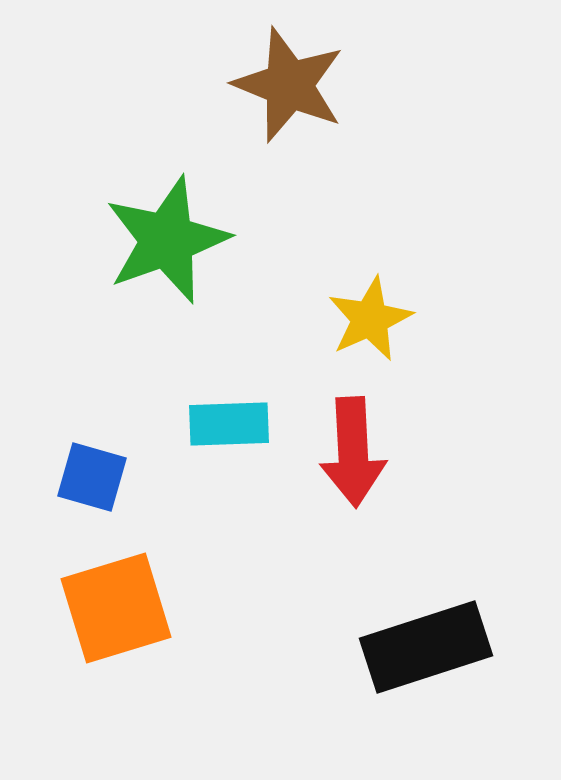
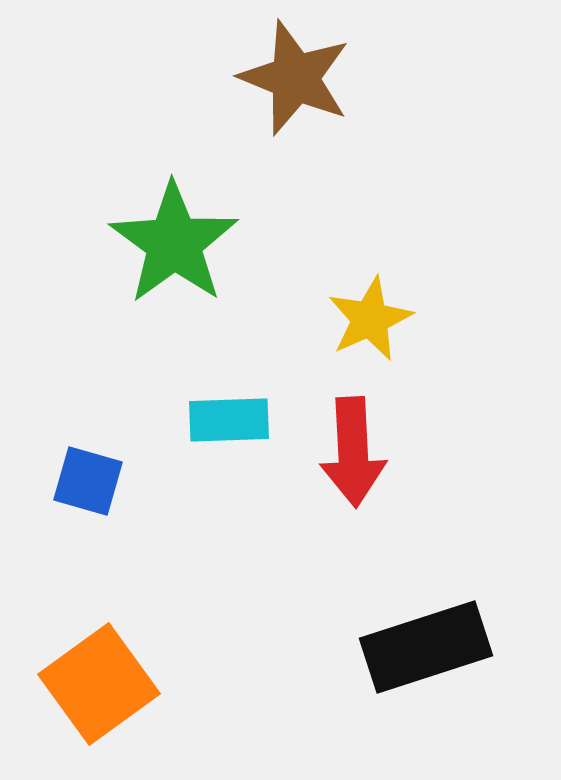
brown star: moved 6 px right, 7 px up
green star: moved 7 px right, 3 px down; rotated 16 degrees counterclockwise
cyan rectangle: moved 4 px up
blue square: moved 4 px left, 4 px down
orange square: moved 17 px left, 76 px down; rotated 19 degrees counterclockwise
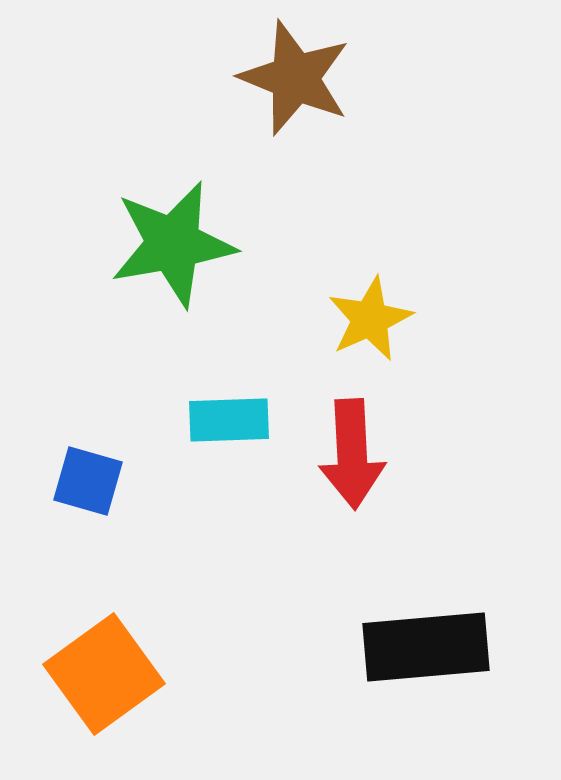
green star: moved 1 px left, 1 px down; rotated 26 degrees clockwise
red arrow: moved 1 px left, 2 px down
black rectangle: rotated 13 degrees clockwise
orange square: moved 5 px right, 10 px up
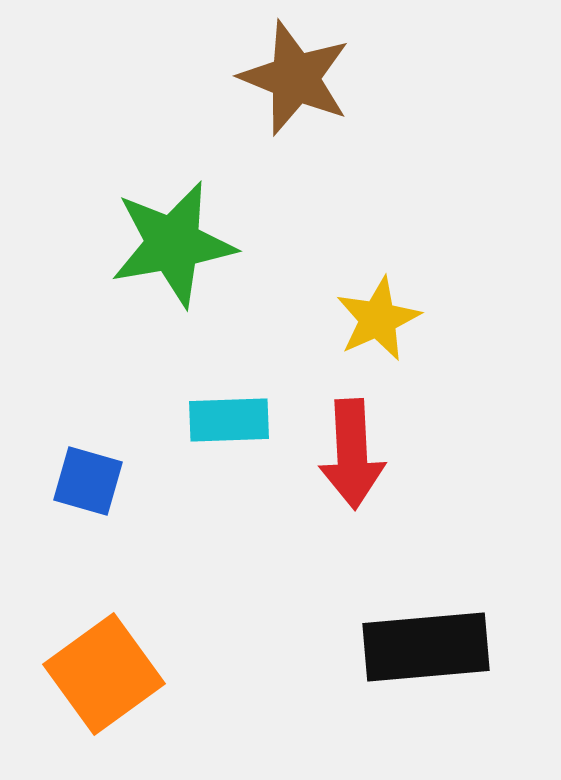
yellow star: moved 8 px right
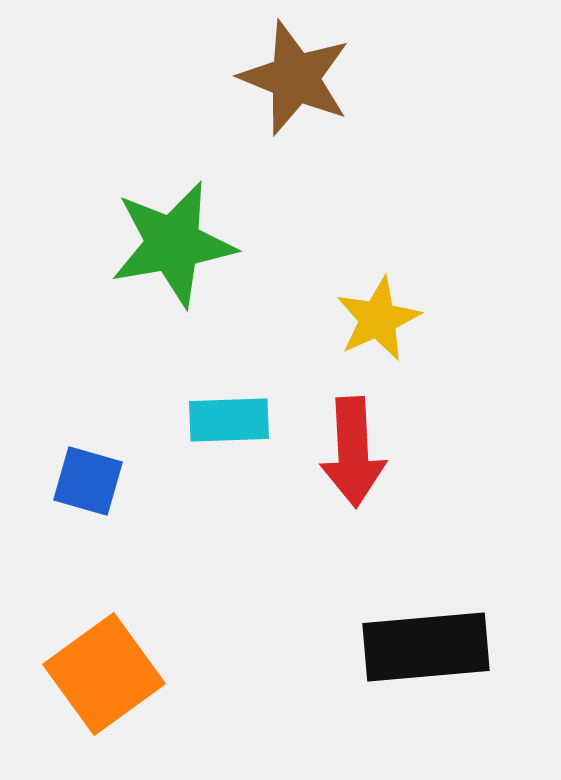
red arrow: moved 1 px right, 2 px up
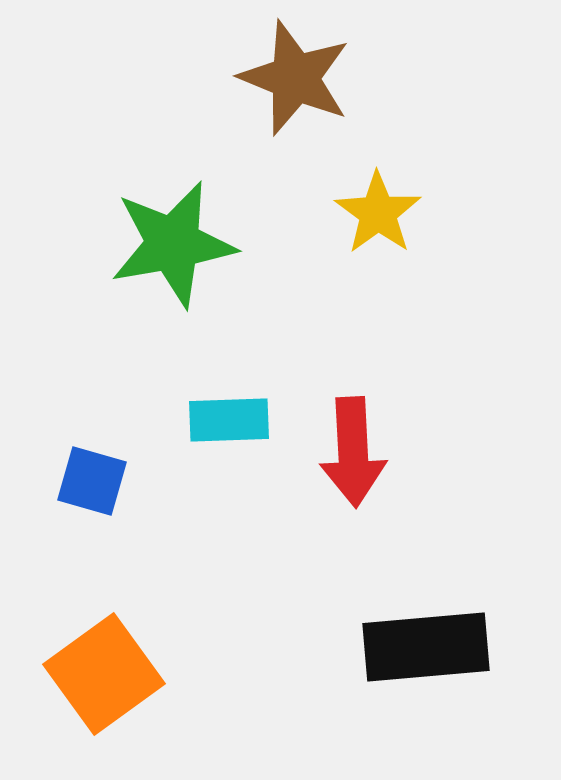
yellow star: moved 106 px up; rotated 12 degrees counterclockwise
blue square: moved 4 px right
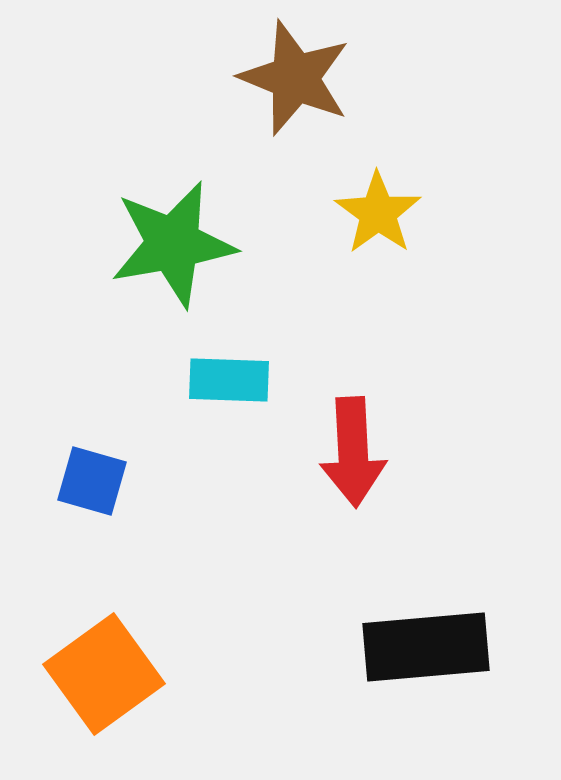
cyan rectangle: moved 40 px up; rotated 4 degrees clockwise
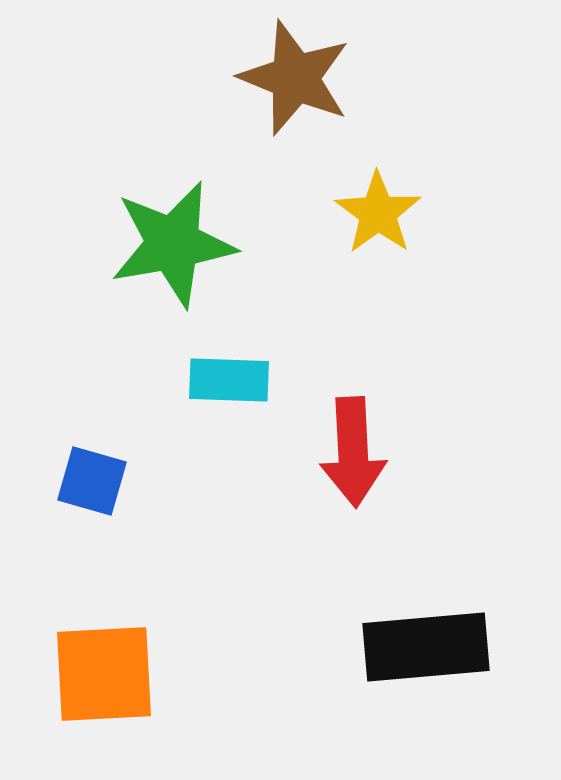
orange square: rotated 33 degrees clockwise
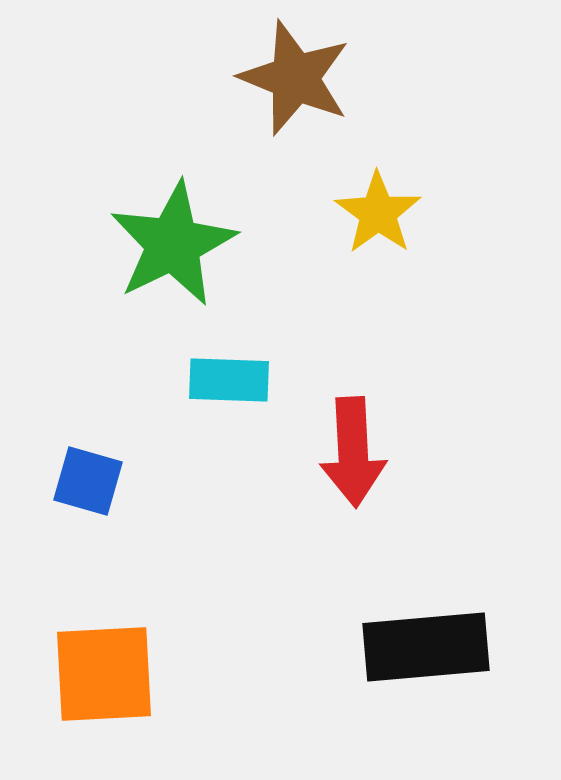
green star: rotated 16 degrees counterclockwise
blue square: moved 4 px left
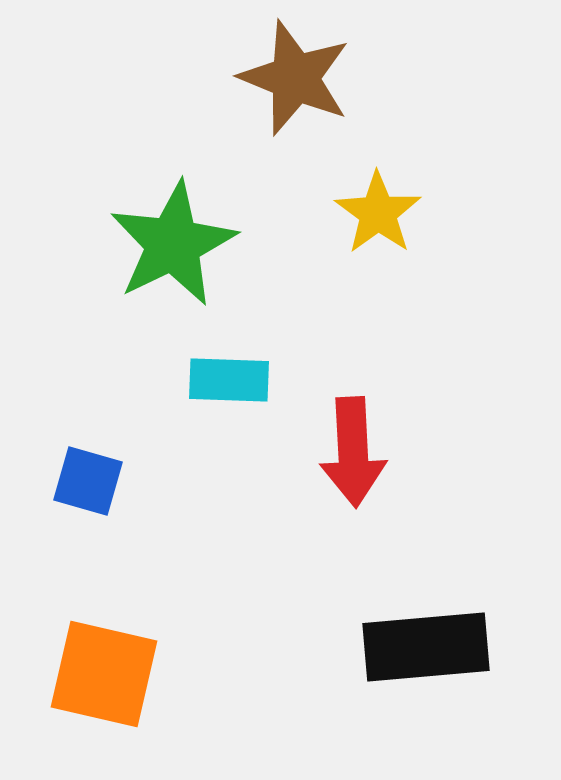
orange square: rotated 16 degrees clockwise
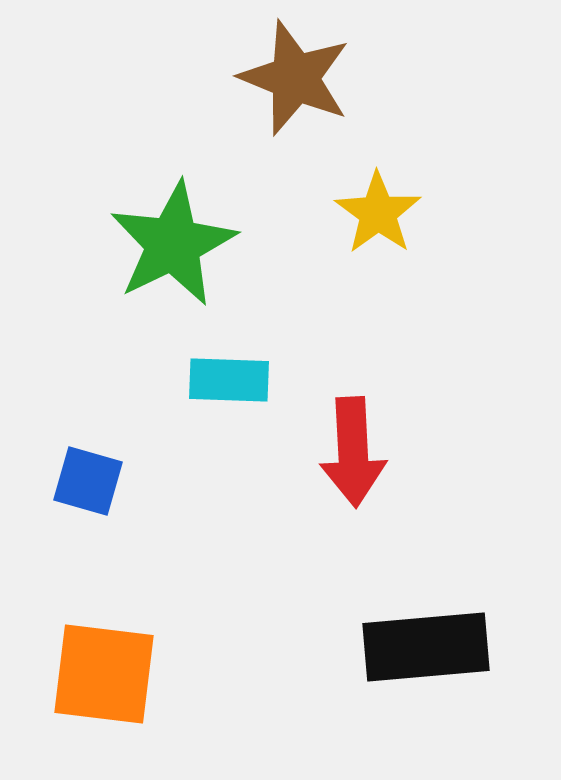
orange square: rotated 6 degrees counterclockwise
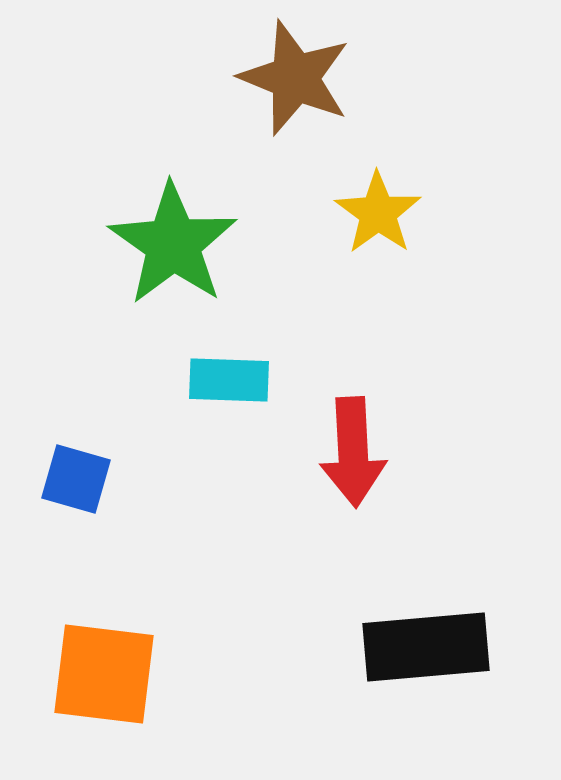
green star: rotated 11 degrees counterclockwise
blue square: moved 12 px left, 2 px up
